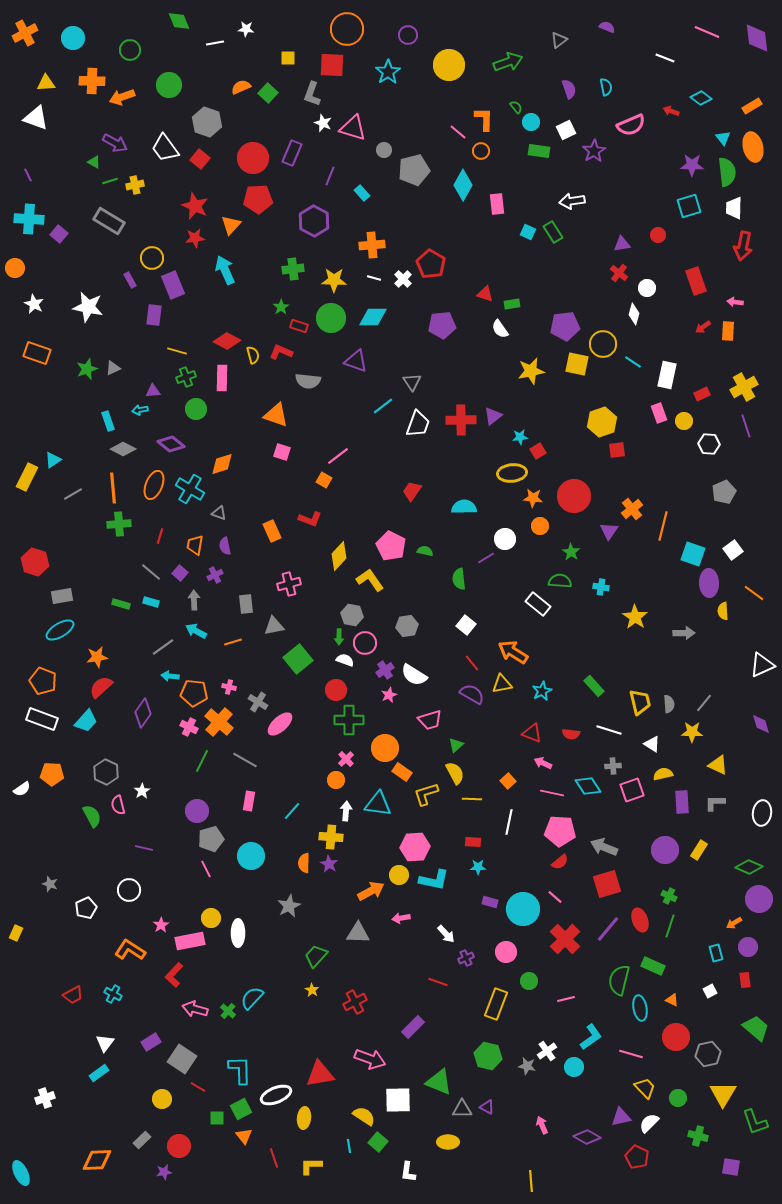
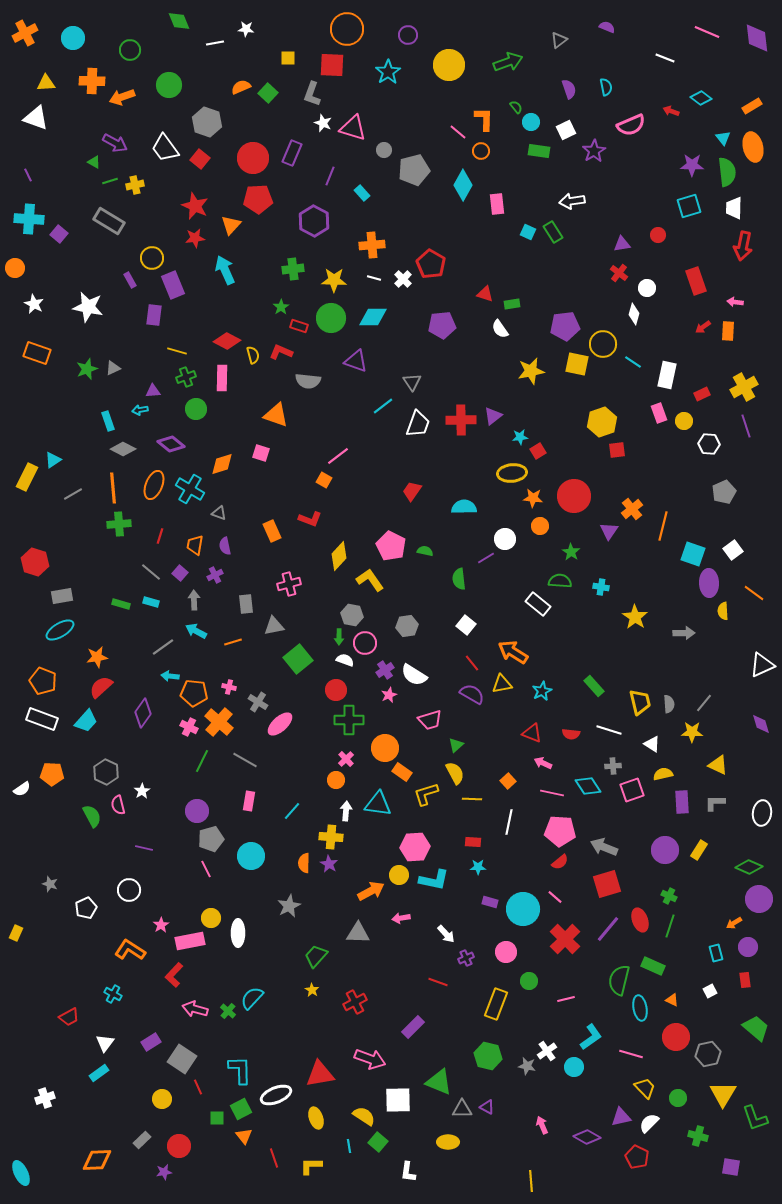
pink square at (282, 452): moved 21 px left, 1 px down
red trapezoid at (73, 995): moved 4 px left, 22 px down
red line at (198, 1087): rotated 35 degrees clockwise
yellow ellipse at (304, 1118): moved 12 px right; rotated 25 degrees counterclockwise
green L-shape at (755, 1122): moved 4 px up
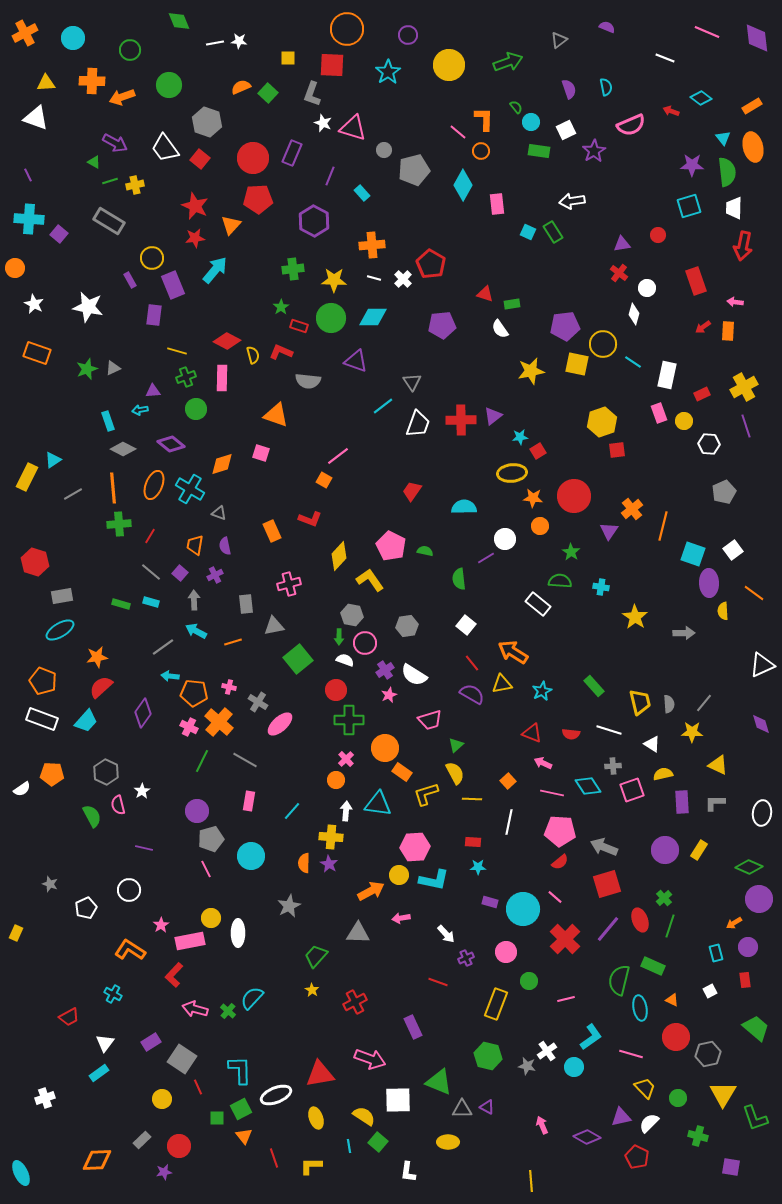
white star at (246, 29): moved 7 px left, 12 px down
cyan arrow at (225, 270): moved 10 px left; rotated 64 degrees clockwise
red line at (160, 536): moved 10 px left; rotated 14 degrees clockwise
green cross at (669, 896): moved 5 px left, 2 px down; rotated 21 degrees clockwise
purple rectangle at (413, 1027): rotated 70 degrees counterclockwise
